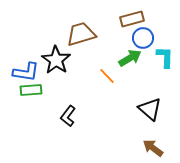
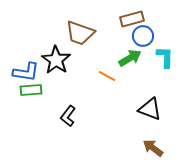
brown trapezoid: moved 1 px left, 1 px up; rotated 144 degrees counterclockwise
blue circle: moved 2 px up
orange line: rotated 18 degrees counterclockwise
black triangle: rotated 20 degrees counterclockwise
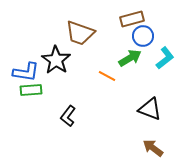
cyan L-shape: moved 1 px down; rotated 50 degrees clockwise
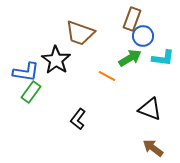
brown rectangle: rotated 55 degrees counterclockwise
cyan L-shape: moved 2 px left; rotated 45 degrees clockwise
green rectangle: moved 2 px down; rotated 50 degrees counterclockwise
black L-shape: moved 10 px right, 3 px down
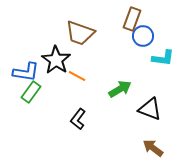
green arrow: moved 10 px left, 31 px down
orange line: moved 30 px left
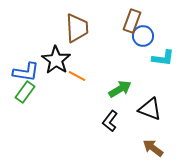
brown rectangle: moved 2 px down
brown trapezoid: moved 3 px left, 5 px up; rotated 112 degrees counterclockwise
green rectangle: moved 6 px left
black L-shape: moved 32 px right, 2 px down
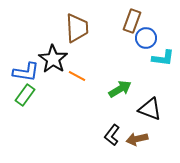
blue circle: moved 3 px right, 2 px down
black star: moved 3 px left, 1 px up
green rectangle: moved 3 px down
black L-shape: moved 2 px right, 14 px down
brown arrow: moved 16 px left, 9 px up; rotated 50 degrees counterclockwise
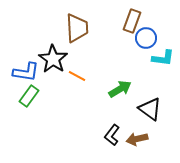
green rectangle: moved 4 px right, 1 px down
black triangle: rotated 15 degrees clockwise
